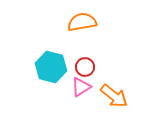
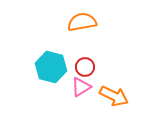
orange arrow: rotated 12 degrees counterclockwise
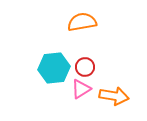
cyan hexagon: moved 3 px right, 1 px down; rotated 20 degrees counterclockwise
pink triangle: moved 2 px down
orange arrow: rotated 16 degrees counterclockwise
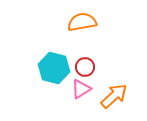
cyan hexagon: rotated 20 degrees clockwise
orange arrow: rotated 52 degrees counterclockwise
